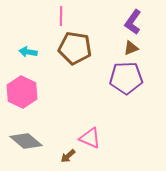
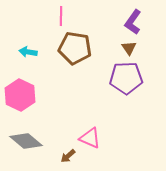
brown triangle: moved 2 px left; rotated 42 degrees counterclockwise
pink hexagon: moved 2 px left, 3 px down
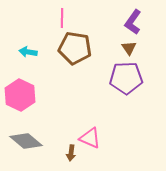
pink line: moved 1 px right, 2 px down
brown arrow: moved 3 px right, 3 px up; rotated 42 degrees counterclockwise
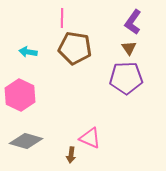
gray diamond: rotated 24 degrees counterclockwise
brown arrow: moved 2 px down
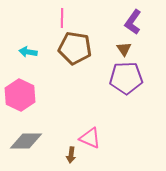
brown triangle: moved 5 px left, 1 px down
gray diamond: rotated 16 degrees counterclockwise
